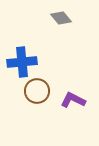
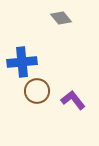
purple L-shape: rotated 25 degrees clockwise
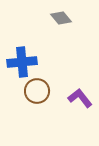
purple L-shape: moved 7 px right, 2 px up
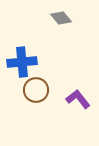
brown circle: moved 1 px left, 1 px up
purple L-shape: moved 2 px left, 1 px down
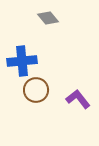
gray diamond: moved 13 px left
blue cross: moved 1 px up
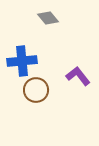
purple L-shape: moved 23 px up
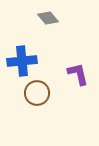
purple L-shape: moved 2 px up; rotated 25 degrees clockwise
brown circle: moved 1 px right, 3 px down
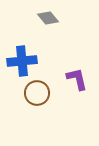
purple L-shape: moved 1 px left, 5 px down
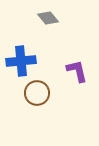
blue cross: moved 1 px left
purple L-shape: moved 8 px up
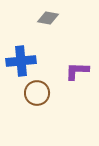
gray diamond: rotated 40 degrees counterclockwise
purple L-shape: rotated 75 degrees counterclockwise
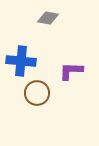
blue cross: rotated 12 degrees clockwise
purple L-shape: moved 6 px left
